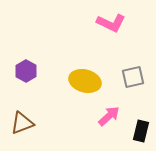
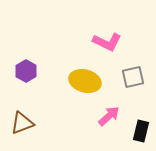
pink L-shape: moved 4 px left, 19 px down
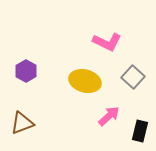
gray square: rotated 35 degrees counterclockwise
black rectangle: moved 1 px left
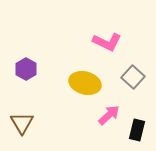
purple hexagon: moved 2 px up
yellow ellipse: moved 2 px down
pink arrow: moved 1 px up
brown triangle: rotated 40 degrees counterclockwise
black rectangle: moved 3 px left, 1 px up
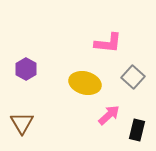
pink L-shape: moved 1 px right, 1 px down; rotated 20 degrees counterclockwise
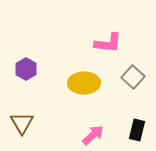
yellow ellipse: moved 1 px left; rotated 16 degrees counterclockwise
pink arrow: moved 16 px left, 20 px down
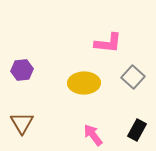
purple hexagon: moved 4 px left, 1 px down; rotated 25 degrees clockwise
black rectangle: rotated 15 degrees clockwise
pink arrow: rotated 85 degrees counterclockwise
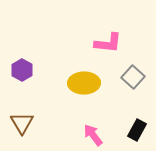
purple hexagon: rotated 25 degrees counterclockwise
